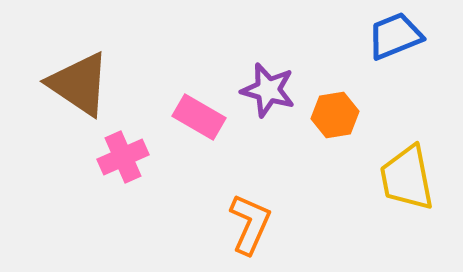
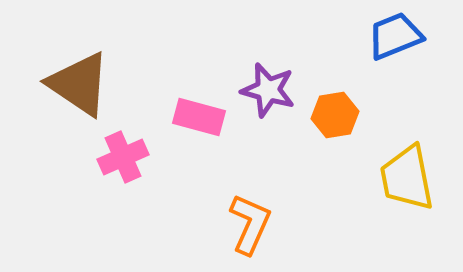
pink rectangle: rotated 15 degrees counterclockwise
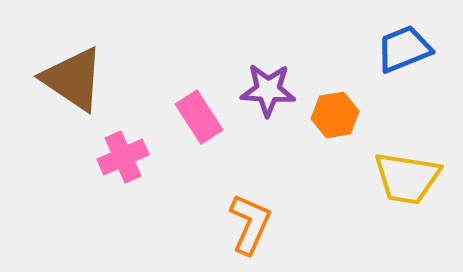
blue trapezoid: moved 9 px right, 13 px down
brown triangle: moved 6 px left, 5 px up
purple star: rotated 12 degrees counterclockwise
pink rectangle: rotated 42 degrees clockwise
yellow trapezoid: rotated 70 degrees counterclockwise
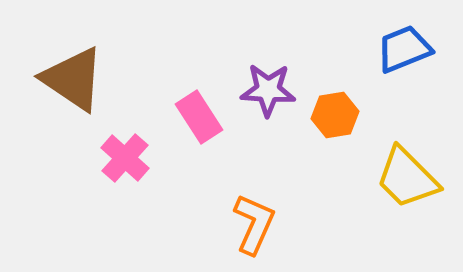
pink cross: moved 2 px right, 1 px down; rotated 24 degrees counterclockwise
yellow trapezoid: rotated 36 degrees clockwise
orange L-shape: moved 4 px right
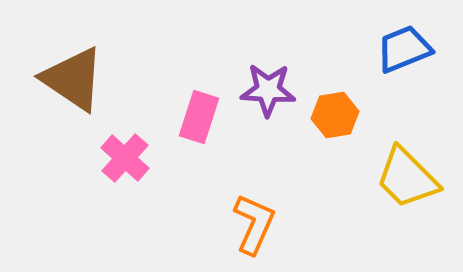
pink rectangle: rotated 51 degrees clockwise
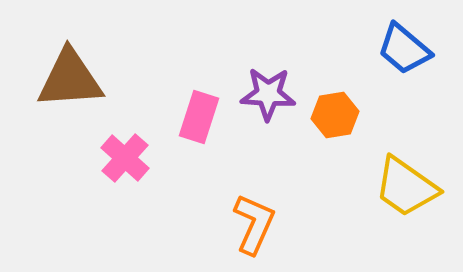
blue trapezoid: rotated 118 degrees counterclockwise
brown triangle: moved 3 px left; rotated 38 degrees counterclockwise
purple star: moved 4 px down
yellow trapezoid: moved 1 px left, 9 px down; rotated 10 degrees counterclockwise
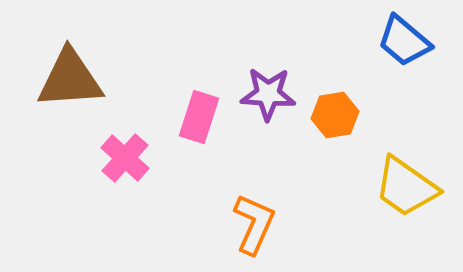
blue trapezoid: moved 8 px up
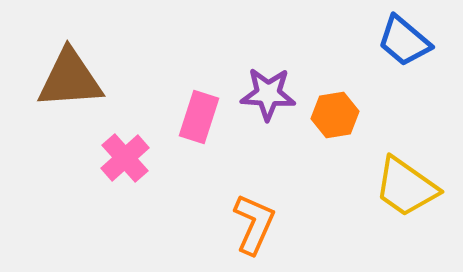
pink cross: rotated 6 degrees clockwise
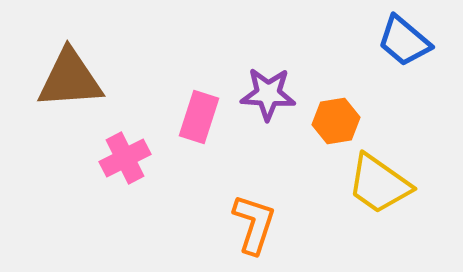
orange hexagon: moved 1 px right, 6 px down
pink cross: rotated 15 degrees clockwise
yellow trapezoid: moved 27 px left, 3 px up
orange L-shape: rotated 6 degrees counterclockwise
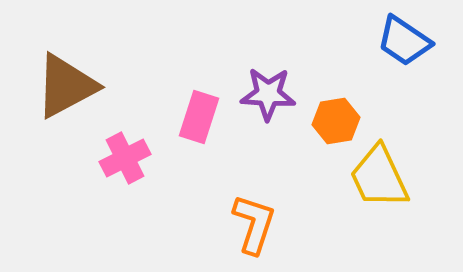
blue trapezoid: rotated 6 degrees counterclockwise
brown triangle: moved 4 px left, 7 px down; rotated 24 degrees counterclockwise
yellow trapezoid: moved 7 px up; rotated 30 degrees clockwise
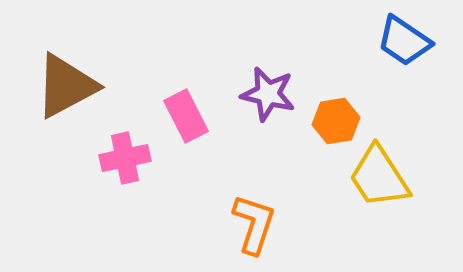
purple star: rotated 10 degrees clockwise
pink rectangle: moved 13 px left, 1 px up; rotated 45 degrees counterclockwise
pink cross: rotated 15 degrees clockwise
yellow trapezoid: rotated 8 degrees counterclockwise
